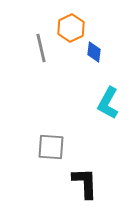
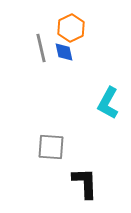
blue diamond: moved 30 px left; rotated 20 degrees counterclockwise
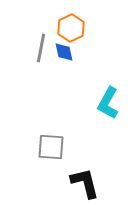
gray line: rotated 24 degrees clockwise
black L-shape: rotated 12 degrees counterclockwise
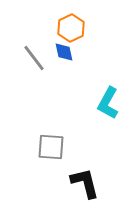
gray line: moved 7 px left, 10 px down; rotated 48 degrees counterclockwise
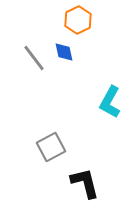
orange hexagon: moved 7 px right, 8 px up
cyan L-shape: moved 2 px right, 1 px up
gray square: rotated 32 degrees counterclockwise
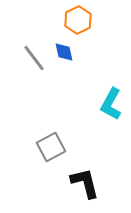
cyan L-shape: moved 1 px right, 2 px down
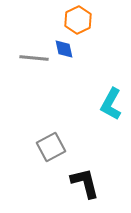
blue diamond: moved 3 px up
gray line: rotated 48 degrees counterclockwise
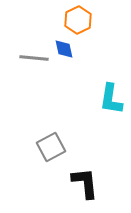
cyan L-shape: moved 5 px up; rotated 20 degrees counterclockwise
black L-shape: rotated 8 degrees clockwise
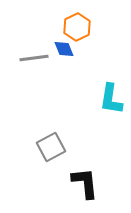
orange hexagon: moved 1 px left, 7 px down
blue diamond: rotated 10 degrees counterclockwise
gray line: rotated 12 degrees counterclockwise
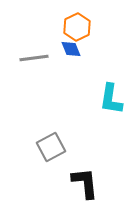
blue diamond: moved 7 px right
